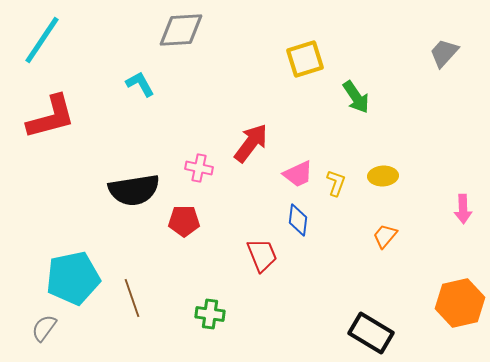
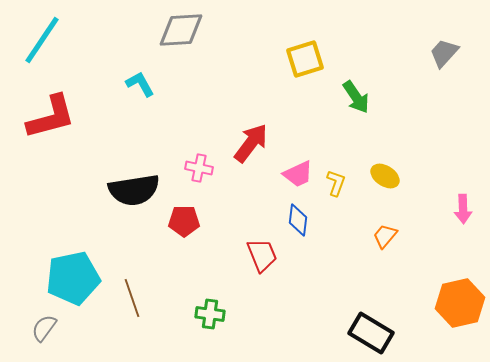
yellow ellipse: moved 2 px right; rotated 36 degrees clockwise
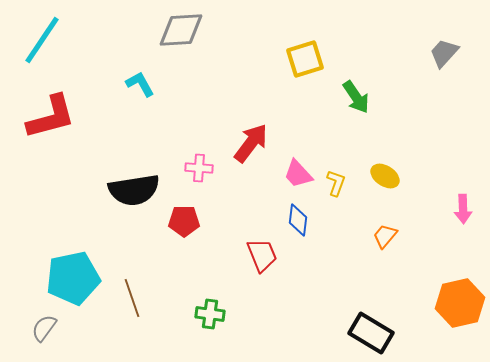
pink cross: rotated 8 degrees counterclockwise
pink trapezoid: rotated 72 degrees clockwise
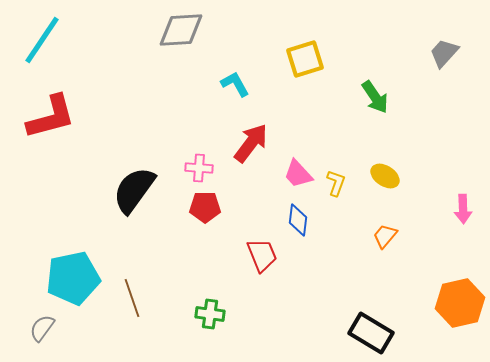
cyan L-shape: moved 95 px right
green arrow: moved 19 px right
black semicircle: rotated 135 degrees clockwise
red pentagon: moved 21 px right, 14 px up
gray semicircle: moved 2 px left
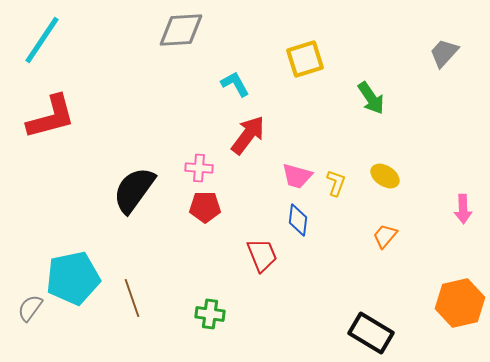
green arrow: moved 4 px left, 1 px down
red arrow: moved 3 px left, 8 px up
pink trapezoid: moved 1 px left, 2 px down; rotated 32 degrees counterclockwise
gray semicircle: moved 12 px left, 20 px up
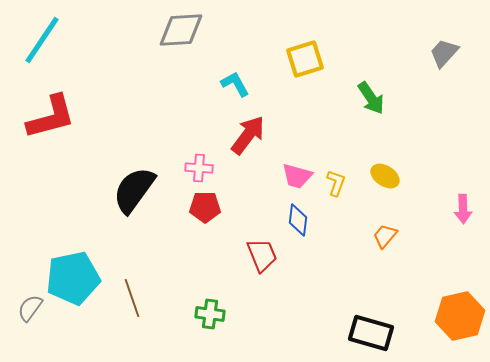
orange hexagon: moved 13 px down
black rectangle: rotated 15 degrees counterclockwise
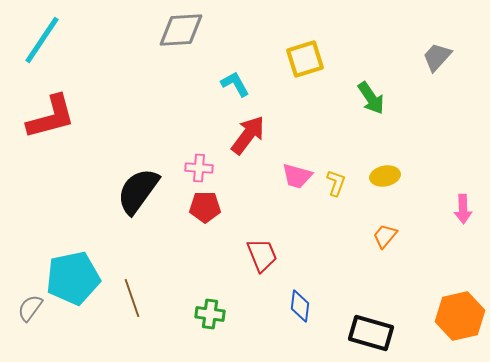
gray trapezoid: moved 7 px left, 4 px down
yellow ellipse: rotated 44 degrees counterclockwise
black semicircle: moved 4 px right, 1 px down
blue diamond: moved 2 px right, 86 px down
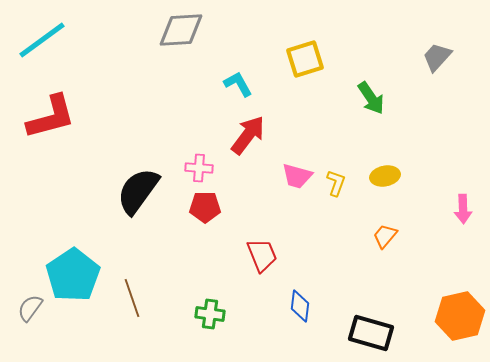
cyan line: rotated 20 degrees clockwise
cyan L-shape: moved 3 px right
cyan pentagon: moved 3 px up; rotated 22 degrees counterclockwise
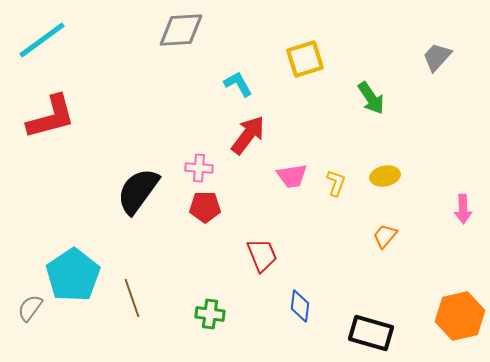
pink trapezoid: moved 5 px left; rotated 24 degrees counterclockwise
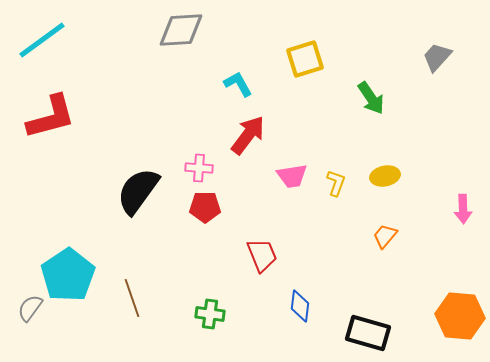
cyan pentagon: moved 5 px left
orange hexagon: rotated 18 degrees clockwise
black rectangle: moved 3 px left
